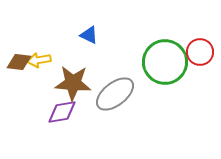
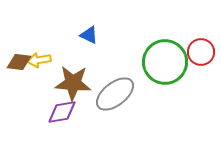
red circle: moved 1 px right
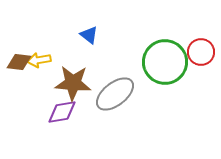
blue triangle: rotated 12 degrees clockwise
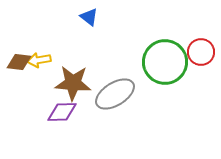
blue triangle: moved 18 px up
gray ellipse: rotated 6 degrees clockwise
purple diamond: rotated 8 degrees clockwise
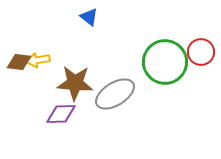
yellow arrow: moved 1 px left
brown star: moved 2 px right
purple diamond: moved 1 px left, 2 px down
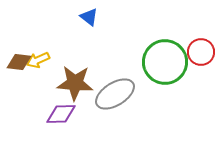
yellow arrow: rotated 15 degrees counterclockwise
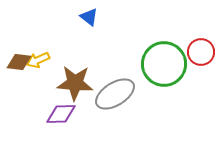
green circle: moved 1 px left, 2 px down
